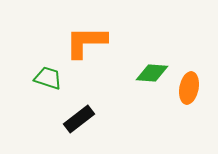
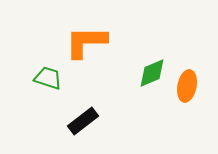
green diamond: rotated 28 degrees counterclockwise
orange ellipse: moved 2 px left, 2 px up
black rectangle: moved 4 px right, 2 px down
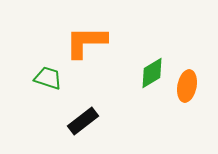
green diamond: rotated 8 degrees counterclockwise
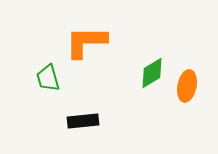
green trapezoid: rotated 124 degrees counterclockwise
black rectangle: rotated 32 degrees clockwise
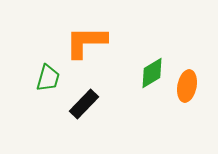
green trapezoid: rotated 148 degrees counterclockwise
black rectangle: moved 1 px right, 17 px up; rotated 40 degrees counterclockwise
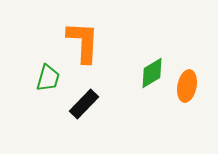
orange L-shape: moved 3 px left; rotated 93 degrees clockwise
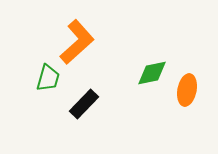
orange L-shape: moved 6 px left; rotated 45 degrees clockwise
green diamond: rotated 20 degrees clockwise
orange ellipse: moved 4 px down
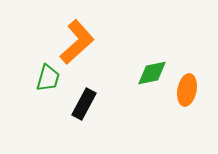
black rectangle: rotated 16 degrees counterclockwise
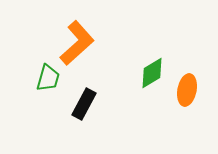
orange L-shape: moved 1 px down
green diamond: rotated 20 degrees counterclockwise
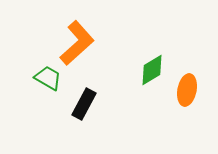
green diamond: moved 3 px up
green trapezoid: rotated 76 degrees counterclockwise
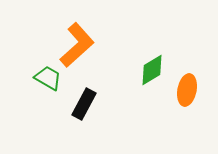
orange L-shape: moved 2 px down
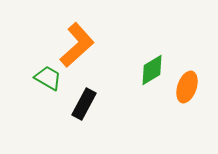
orange ellipse: moved 3 px up; rotated 8 degrees clockwise
